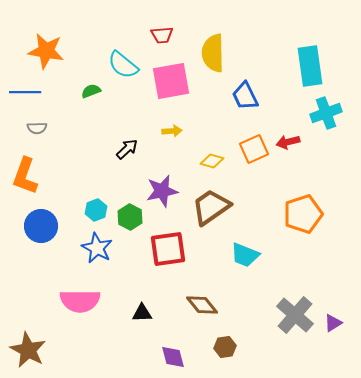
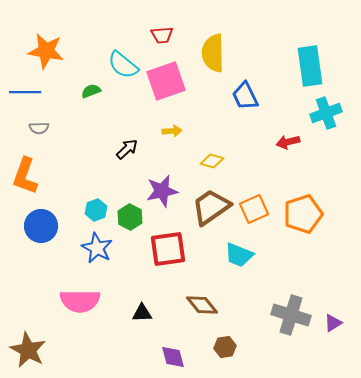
pink square: moved 5 px left; rotated 9 degrees counterclockwise
gray semicircle: moved 2 px right
orange square: moved 60 px down
cyan trapezoid: moved 6 px left
gray cross: moved 4 px left; rotated 24 degrees counterclockwise
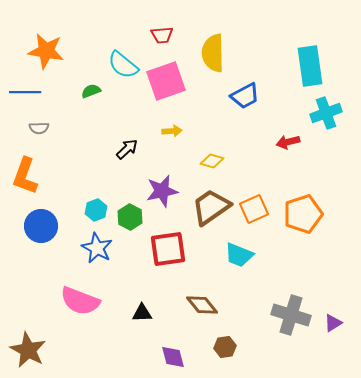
blue trapezoid: rotated 92 degrees counterclockwise
pink semicircle: rotated 21 degrees clockwise
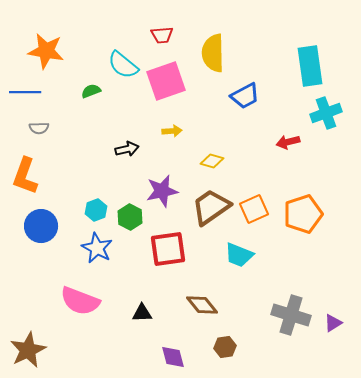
black arrow: rotated 30 degrees clockwise
brown star: rotated 18 degrees clockwise
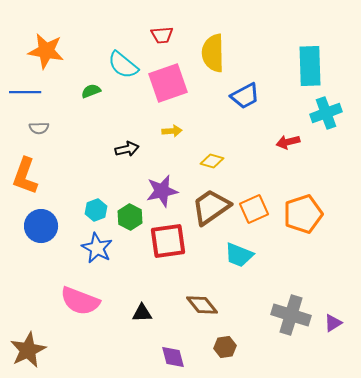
cyan rectangle: rotated 6 degrees clockwise
pink square: moved 2 px right, 2 px down
red square: moved 8 px up
